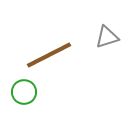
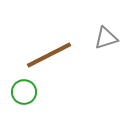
gray triangle: moved 1 px left, 1 px down
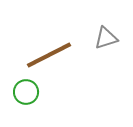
green circle: moved 2 px right
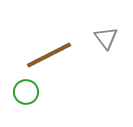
gray triangle: rotated 50 degrees counterclockwise
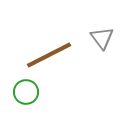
gray triangle: moved 4 px left
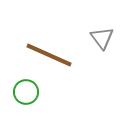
brown line: rotated 51 degrees clockwise
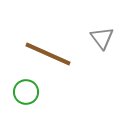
brown line: moved 1 px left, 1 px up
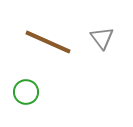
brown line: moved 12 px up
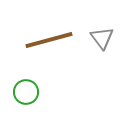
brown line: moved 1 px right, 2 px up; rotated 39 degrees counterclockwise
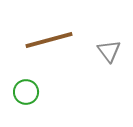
gray triangle: moved 7 px right, 13 px down
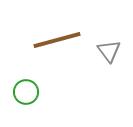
brown line: moved 8 px right
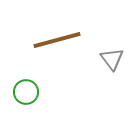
gray triangle: moved 3 px right, 8 px down
